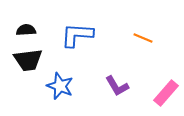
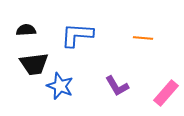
orange line: rotated 18 degrees counterclockwise
black trapezoid: moved 6 px right, 4 px down
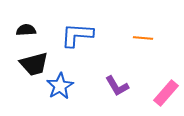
black trapezoid: rotated 8 degrees counterclockwise
blue star: rotated 20 degrees clockwise
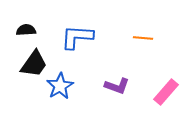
blue L-shape: moved 2 px down
black trapezoid: rotated 40 degrees counterclockwise
purple L-shape: rotated 40 degrees counterclockwise
pink rectangle: moved 1 px up
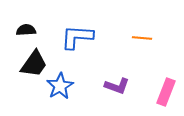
orange line: moved 1 px left
pink rectangle: rotated 20 degrees counterclockwise
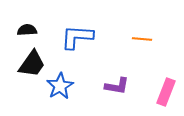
black semicircle: moved 1 px right
orange line: moved 1 px down
black trapezoid: moved 2 px left
purple L-shape: rotated 10 degrees counterclockwise
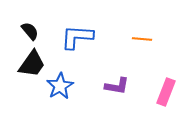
black semicircle: moved 3 px right, 1 px down; rotated 54 degrees clockwise
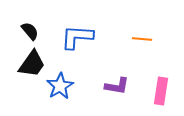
pink rectangle: moved 5 px left, 1 px up; rotated 12 degrees counterclockwise
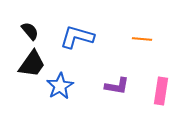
blue L-shape: rotated 12 degrees clockwise
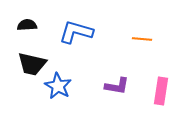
black semicircle: moved 3 px left, 6 px up; rotated 54 degrees counterclockwise
blue L-shape: moved 1 px left, 5 px up
black trapezoid: rotated 68 degrees clockwise
blue star: moved 2 px left; rotated 12 degrees counterclockwise
